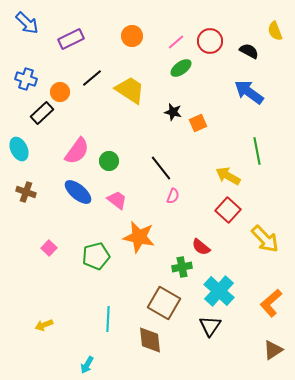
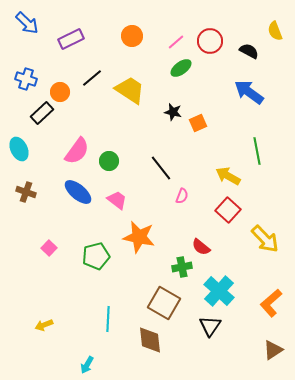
pink semicircle at (173, 196): moved 9 px right
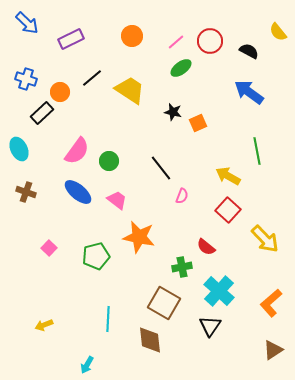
yellow semicircle at (275, 31): moved 3 px right, 1 px down; rotated 18 degrees counterclockwise
red semicircle at (201, 247): moved 5 px right
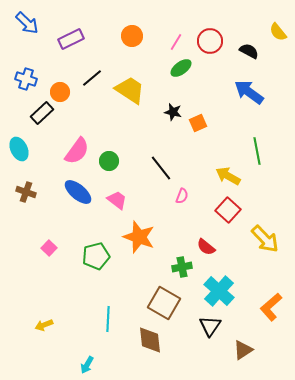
pink line at (176, 42): rotated 18 degrees counterclockwise
orange star at (139, 237): rotated 8 degrees clockwise
orange L-shape at (271, 303): moved 4 px down
brown triangle at (273, 350): moved 30 px left
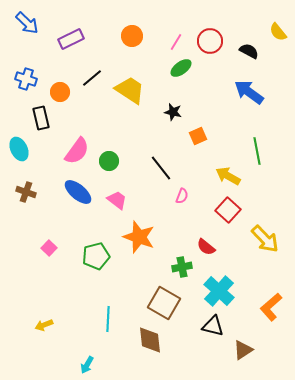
black rectangle at (42, 113): moved 1 px left, 5 px down; rotated 60 degrees counterclockwise
orange square at (198, 123): moved 13 px down
black triangle at (210, 326): moved 3 px right; rotated 50 degrees counterclockwise
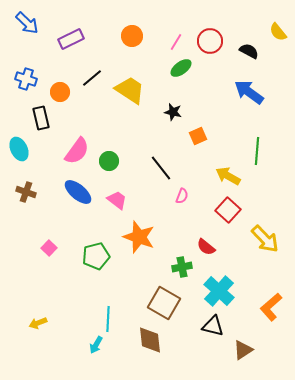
green line at (257, 151): rotated 16 degrees clockwise
yellow arrow at (44, 325): moved 6 px left, 2 px up
cyan arrow at (87, 365): moved 9 px right, 20 px up
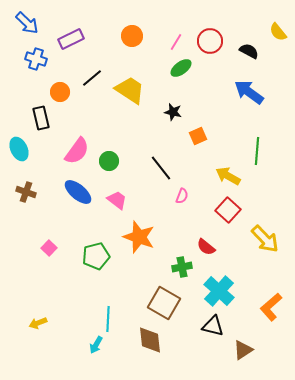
blue cross at (26, 79): moved 10 px right, 20 px up
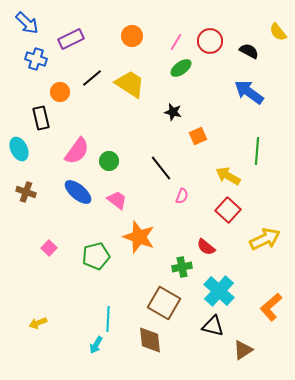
yellow trapezoid at (130, 90): moved 6 px up
yellow arrow at (265, 239): rotated 72 degrees counterclockwise
